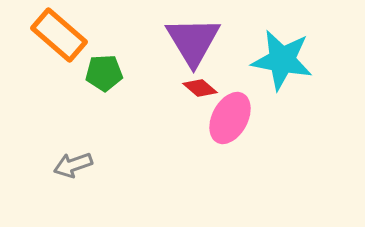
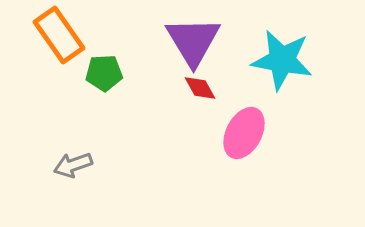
orange rectangle: rotated 14 degrees clockwise
red diamond: rotated 20 degrees clockwise
pink ellipse: moved 14 px right, 15 px down
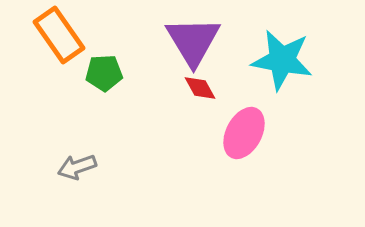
gray arrow: moved 4 px right, 2 px down
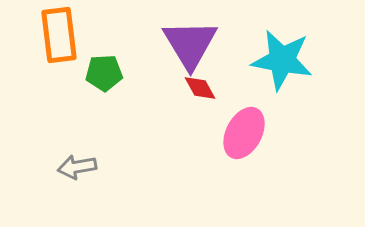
orange rectangle: rotated 28 degrees clockwise
purple triangle: moved 3 px left, 3 px down
gray arrow: rotated 9 degrees clockwise
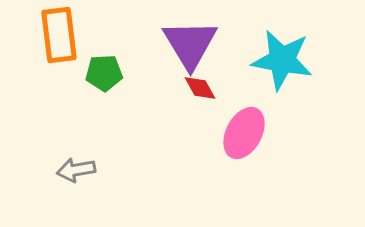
gray arrow: moved 1 px left, 3 px down
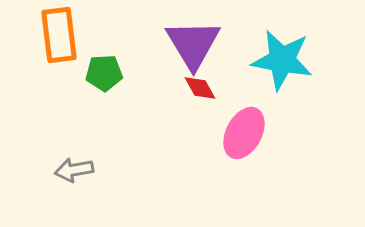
purple triangle: moved 3 px right
gray arrow: moved 2 px left
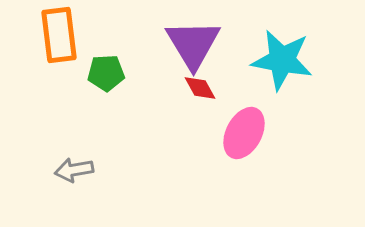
green pentagon: moved 2 px right
